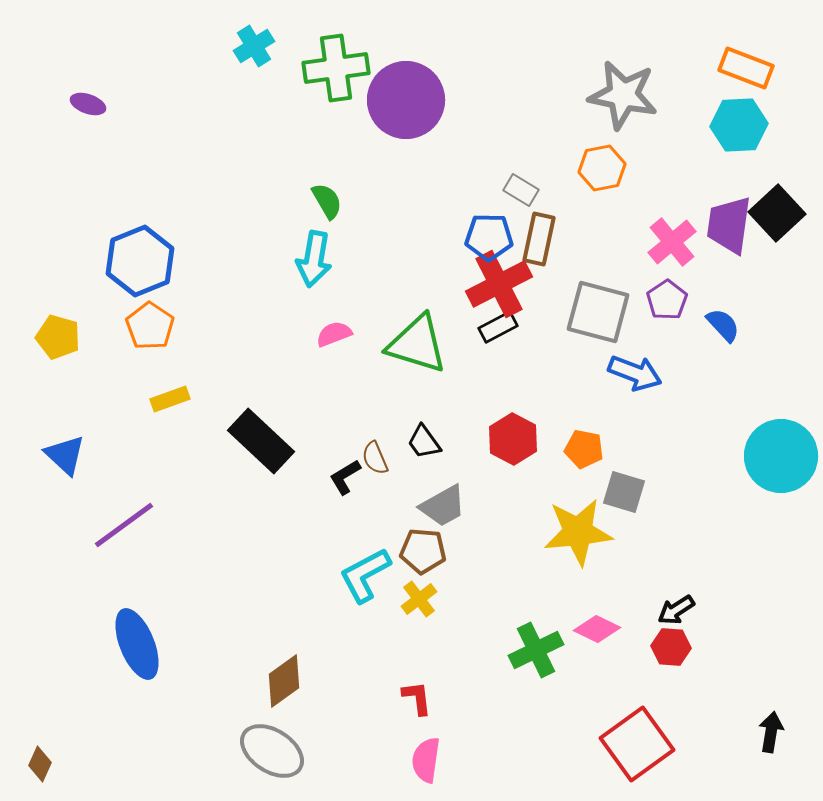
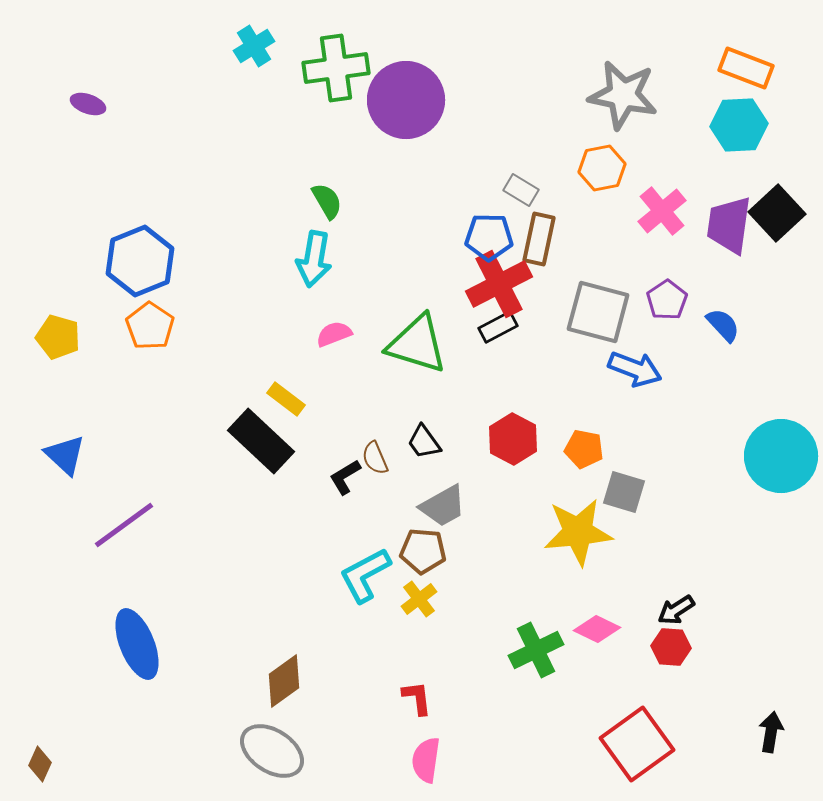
pink cross at (672, 242): moved 10 px left, 31 px up
blue arrow at (635, 373): moved 4 px up
yellow rectangle at (170, 399): moved 116 px right; rotated 57 degrees clockwise
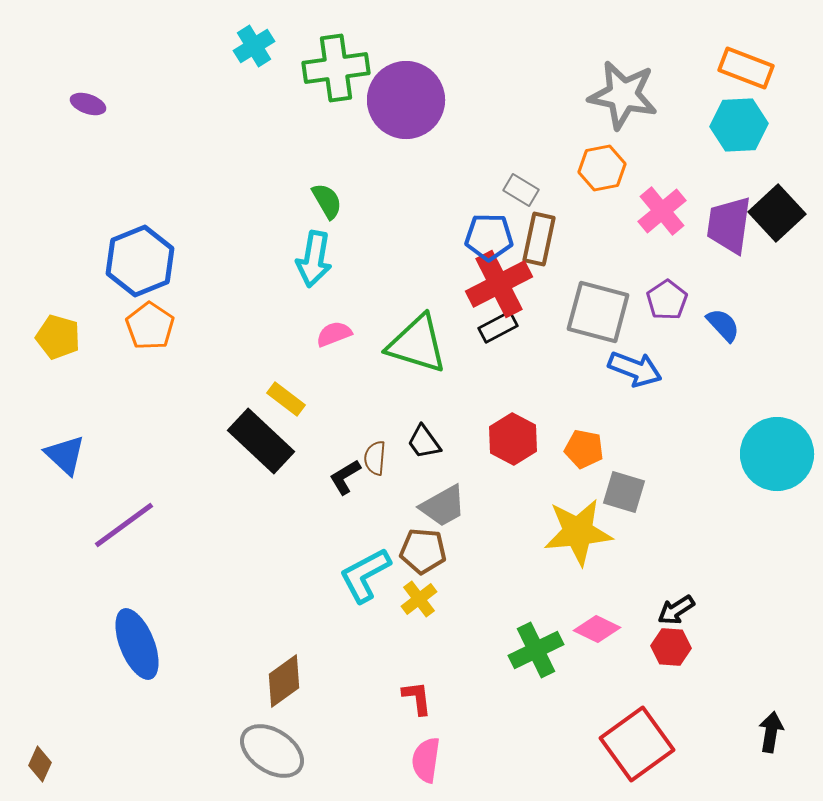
cyan circle at (781, 456): moved 4 px left, 2 px up
brown semicircle at (375, 458): rotated 28 degrees clockwise
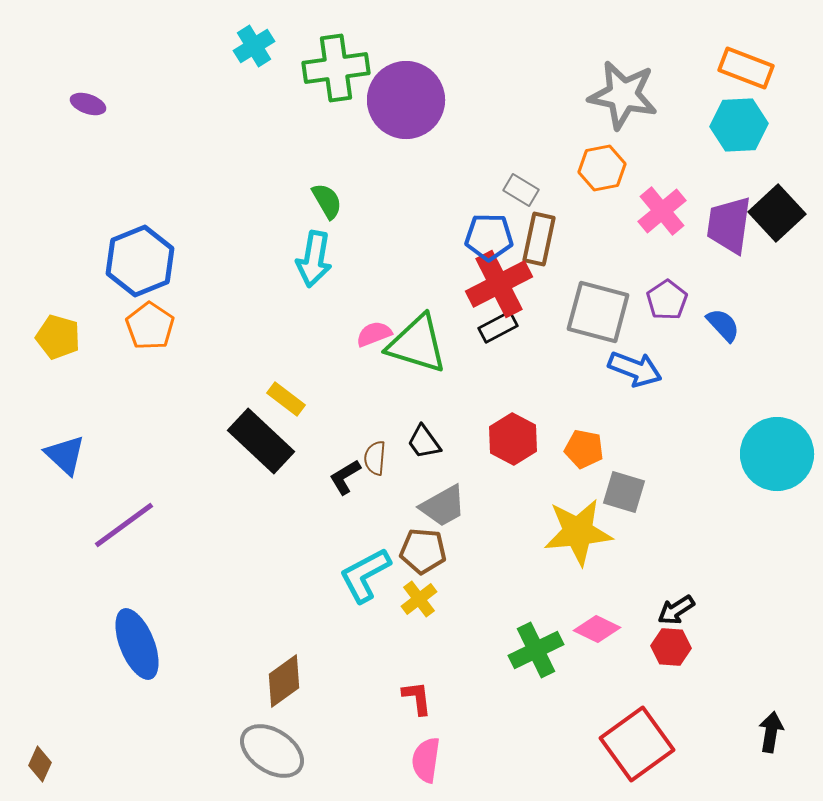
pink semicircle at (334, 334): moved 40 px right
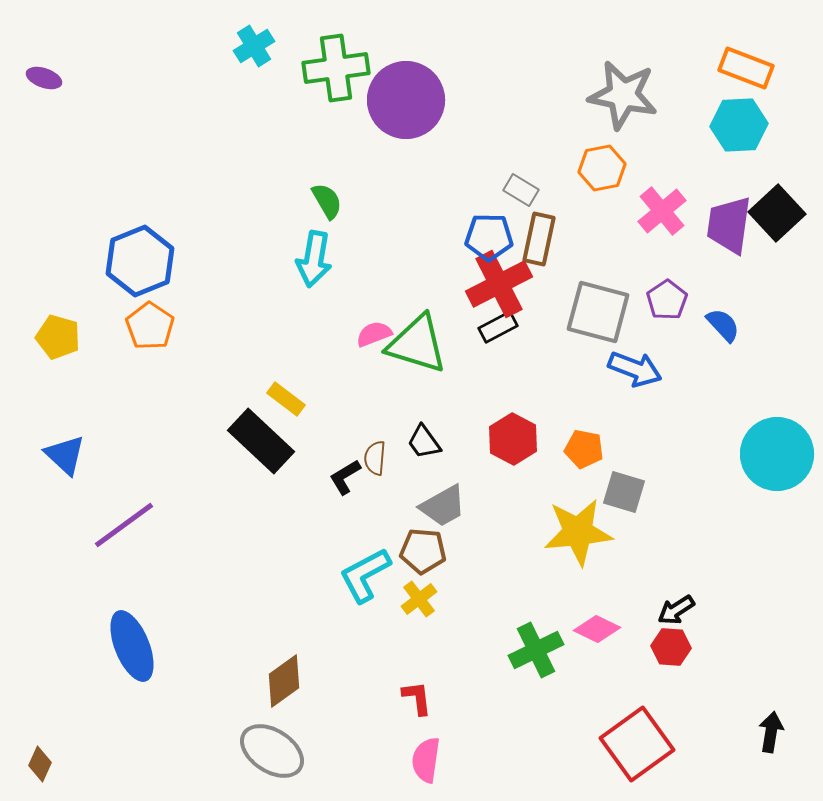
purple ellipse at (88, 104): moved 44 px left, 26 px up
blue ellipse at (137, 644): moved 5 px left, 2 px down
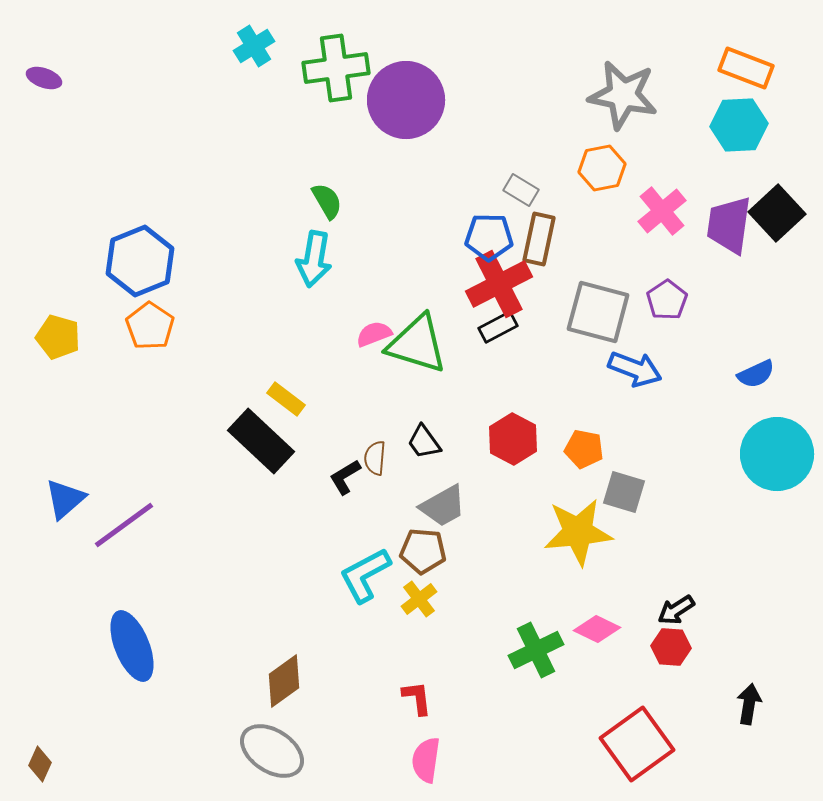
blue semicircle at (723, 325): moved 33 px right, 49 px down; rotated 108 degrees clockwise
blue triangle at (65, 455): moved 44 px down; rotated 36 degrees clockwise
black arrow at (771, 732): moved 22 px left, 28 px up
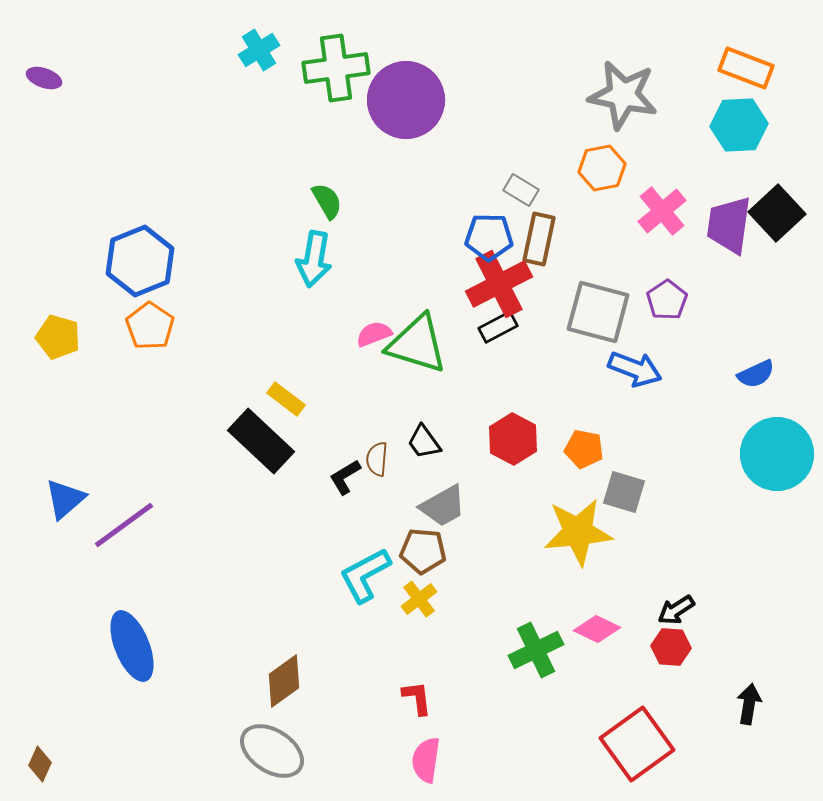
cyan cross at (254, 46): moved 5 px right, 4 px down
brown semicircle at (375, 458): moved 2 px right, 1 px down
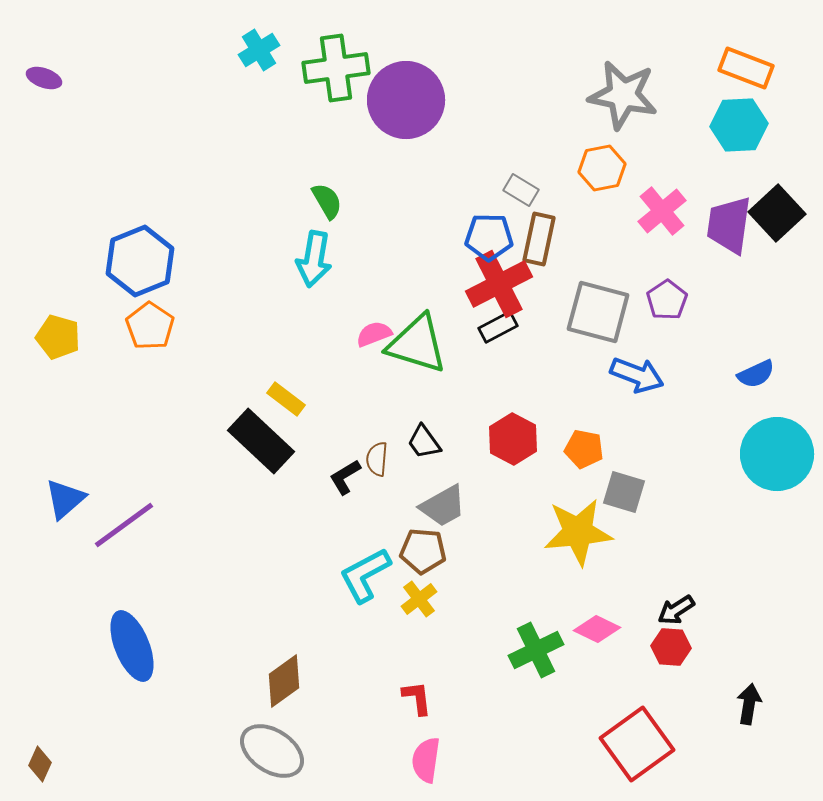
blue arrow at (635, 369): moved 2 px right, 6 px down
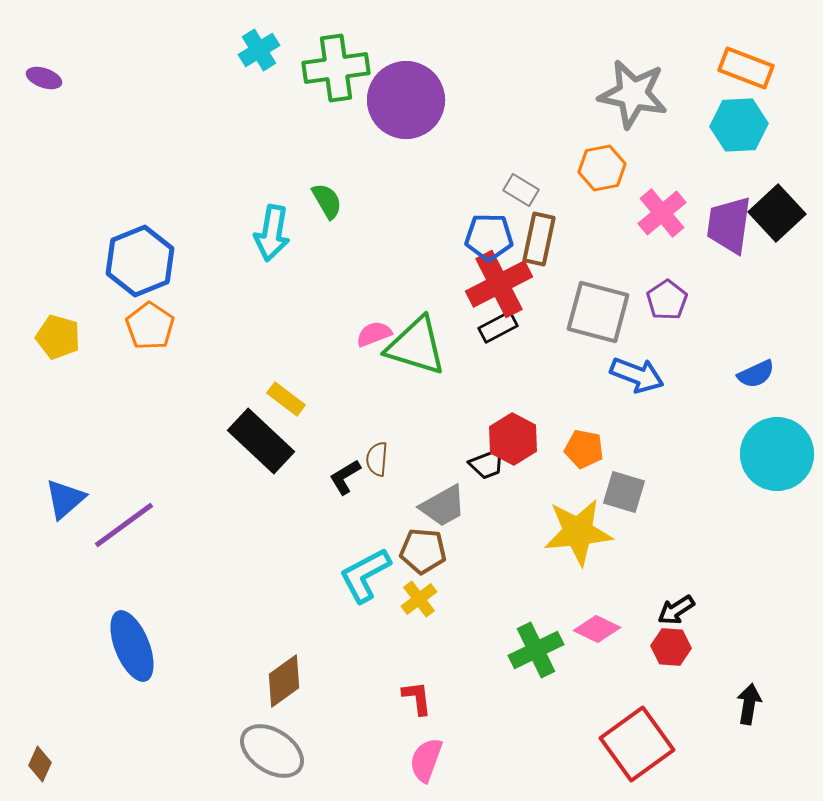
gray star at (623, 95): moved 10 px right, 1 px up
pink cross at (662, 211): moved 2 px down
cyan arrow at (314, 259): moved 42 px left, 26 px up
green triangle at (417, 344): moved 1 px left, 2 px down
black trapezoid at (424, 442): moved 63 px right, 22 px down; rotated 75 degrees counterclockwise
pink semicircle at (426, 760): rotated 12 degrees clockwise
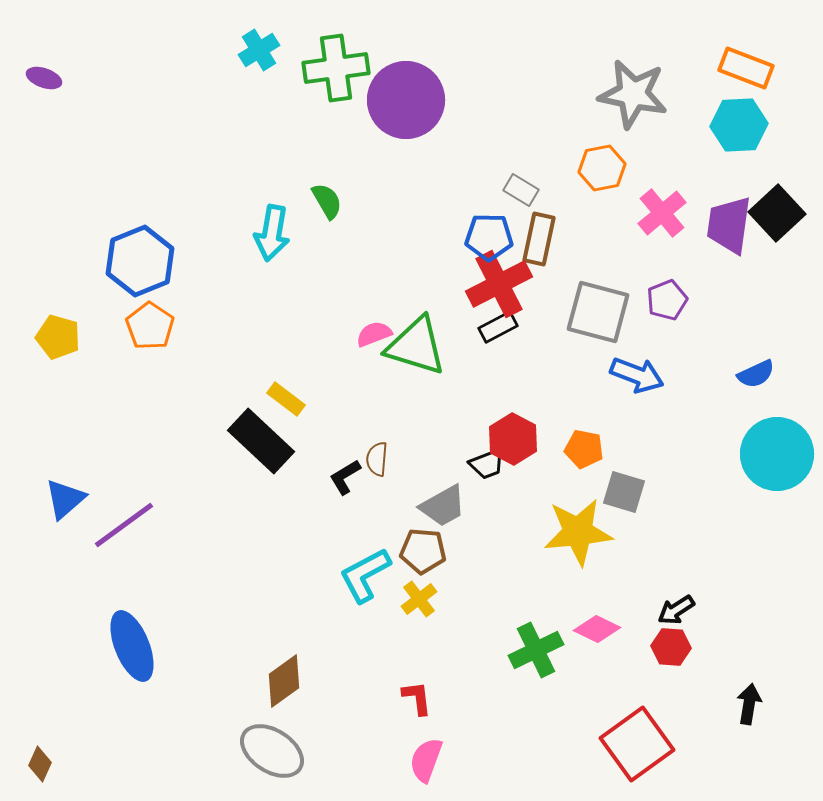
purple pentagon at (667, 300): rotated 12 degrees clockwise
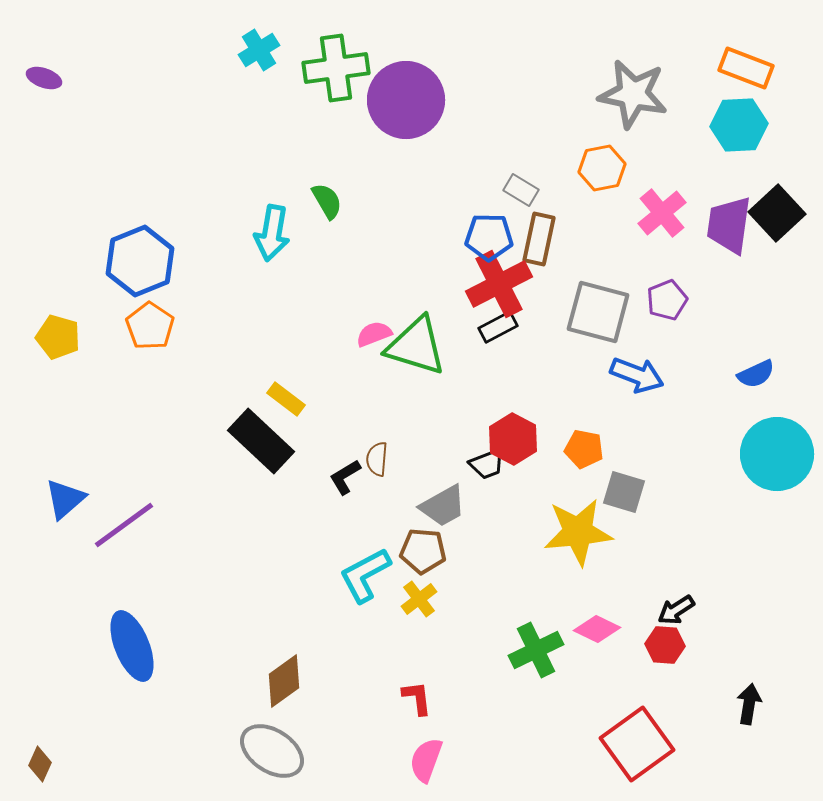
red hexagon at (671, 647): moved 6 px left, 2 px up
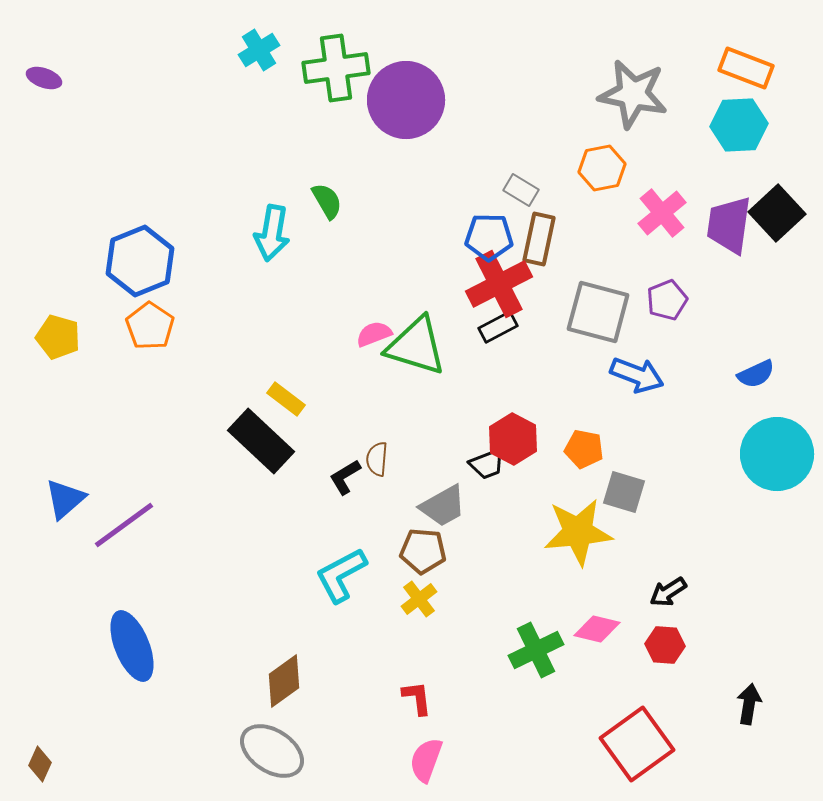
cyan L-shape at (365, 575): moved 24 px left
black arrow at (676, 610): moved 8 px left, 18 px up
pink diamond at (597, 629): rotated 12 degrees counterclockwise
